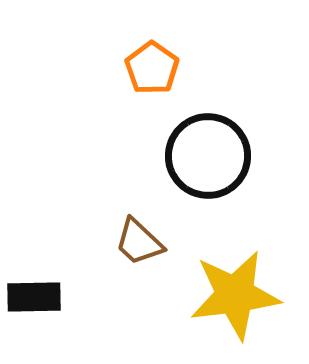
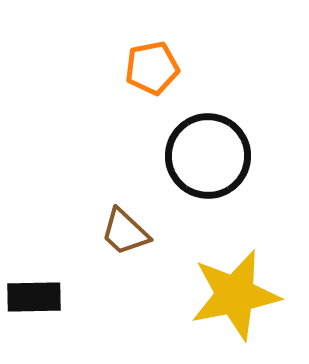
orange pentagon: rotated 26 degrees clockwise
brown trapezoid: moved 14 px left, 10 px up
yellow star: rotated 4 degrees counterclockwise
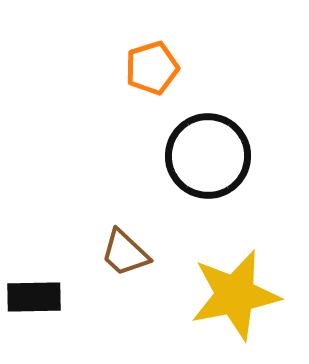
orange pentagon: rotated 6 degrees counterclockwise
brown trapezoid: moved 21 px down
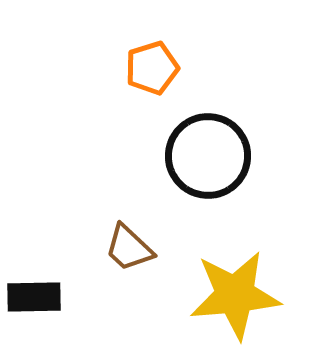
brown trapezoid: moved 4 px right, 5 px up
yellow star: rotated 6 degrees clockwise
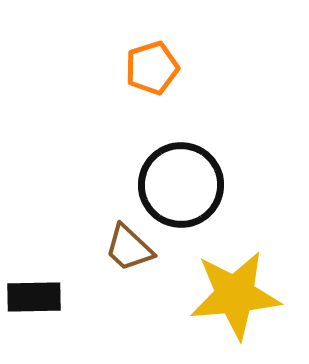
black circle: moved 27 px left, 29 px down
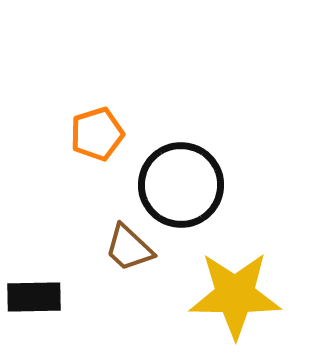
orange pentagon: moved 55 px left, 66 px down
yellow star: rotated 6 degrees clockwise
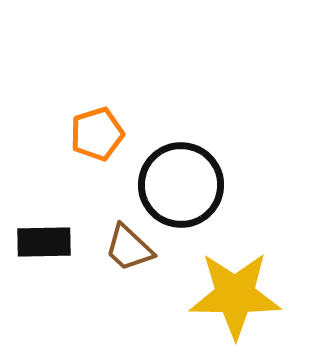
black rectangle: moved 10 px right, 55 px up
